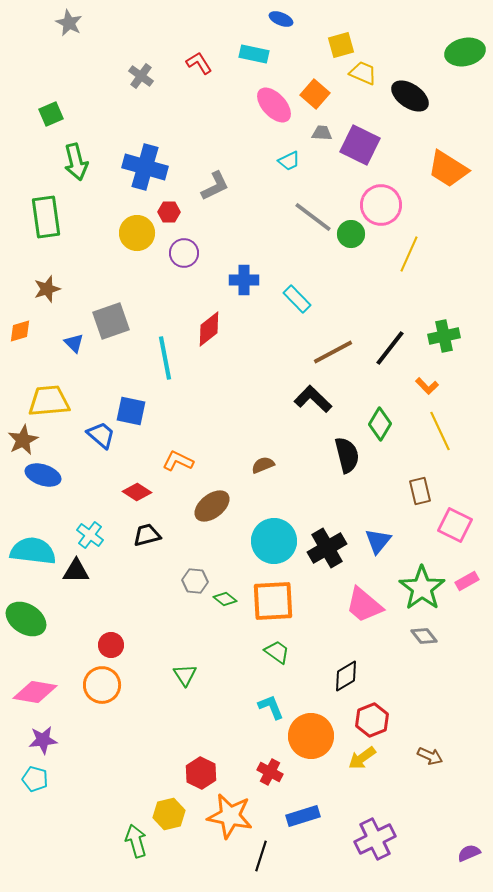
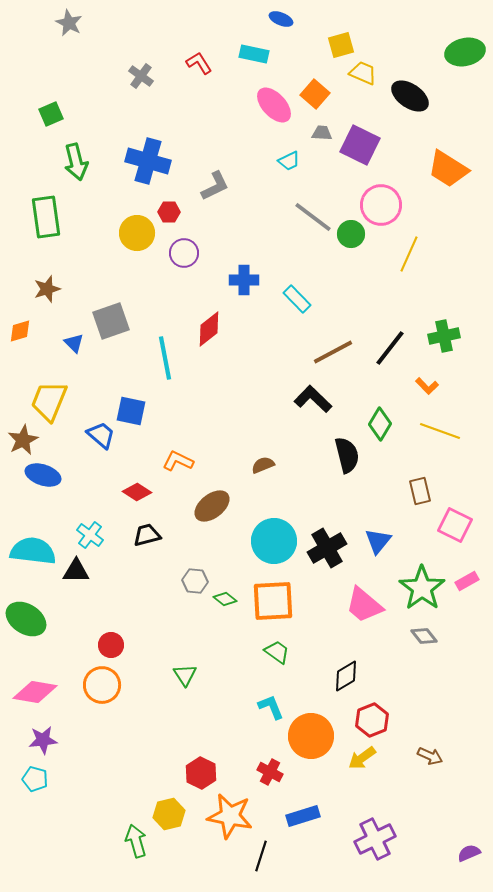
blue cross at (145, 167): moved 3 px right, 6 px up
yellow trapezoid at (49, 401): rotated 63 degrees counterclockwise
yellow line at (440, 431): rotated 45 degrees counterclockwise
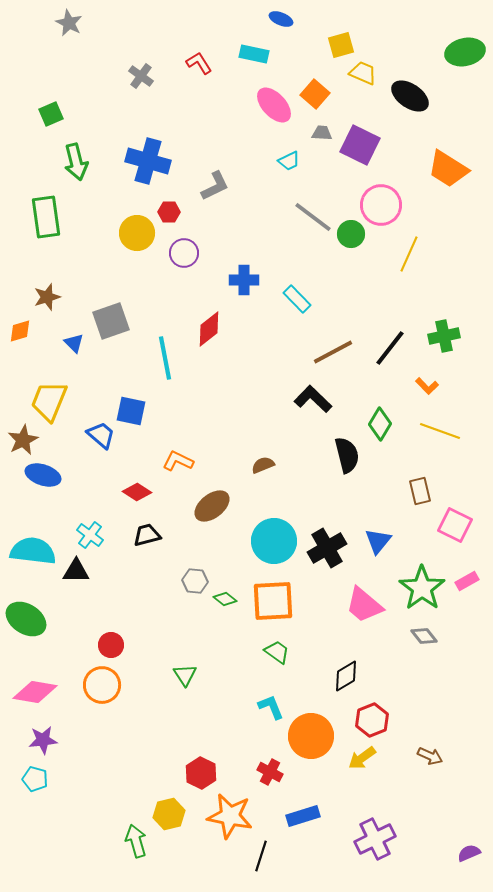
brown star at (47, 289): moved 8 px down
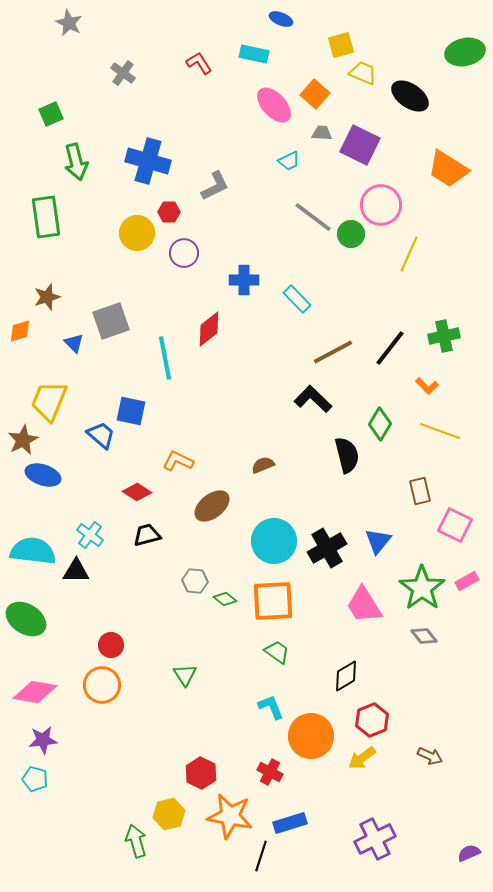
gray cross at (141, 76): moved 18 px left, 3 px up
pink trapezoid at (364, 605): rotated 18 degrees clockwise
blue rectangle at (303, 816): moved 13 px left, 7 px down
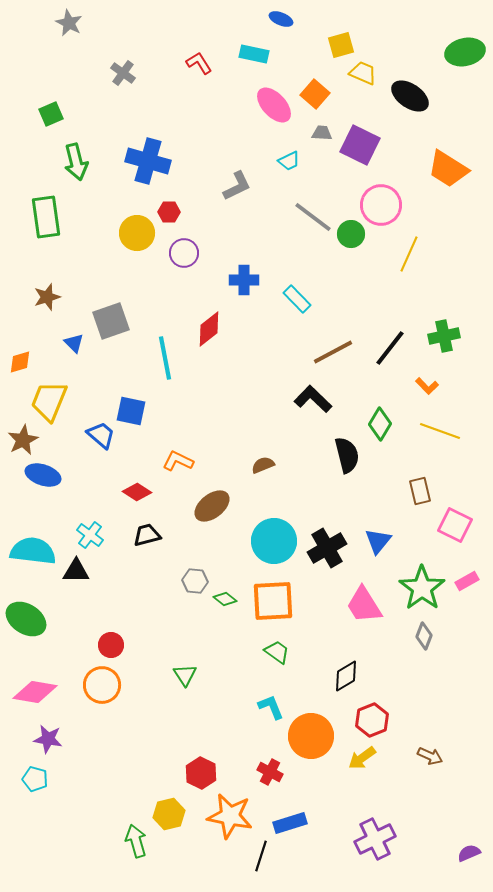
gray L-shape at (215, 186): moved 22 px right
orange diamond at (20, 331): moved 31 px down
gray diamond at (424, 636): rotated 60 degrees clockwise
purple star at (43, 740): moved 5 px right, 1 px up; rotated 16 degrees clockwise
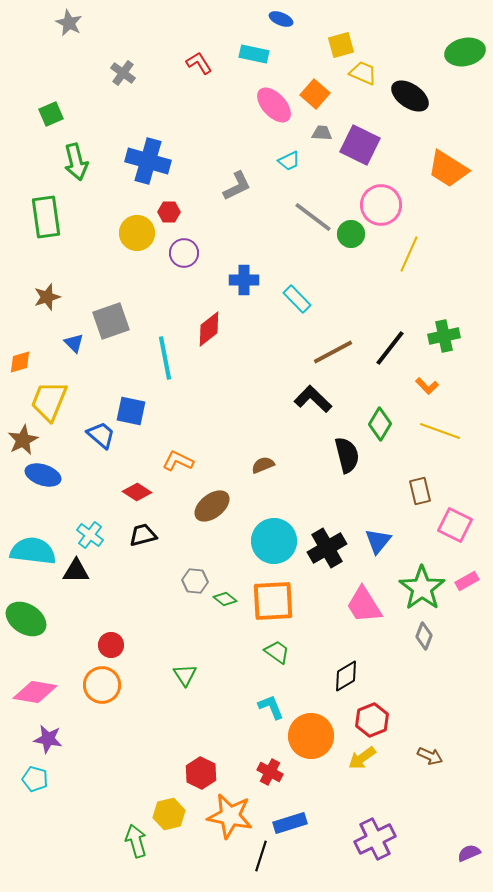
black trapezoid at (147, 535): moved 4 px left
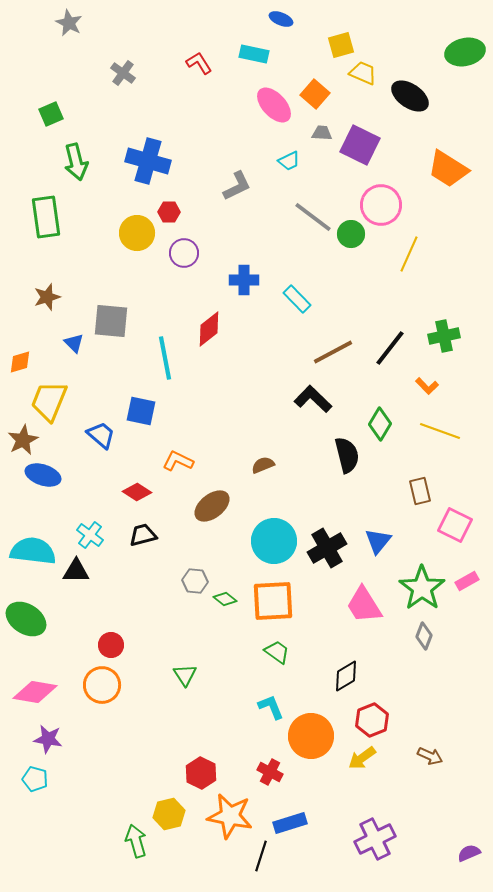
gray square at (111, 321): rotated 24 degrees clockwise
blue square at (131, 411): moved 10 px right
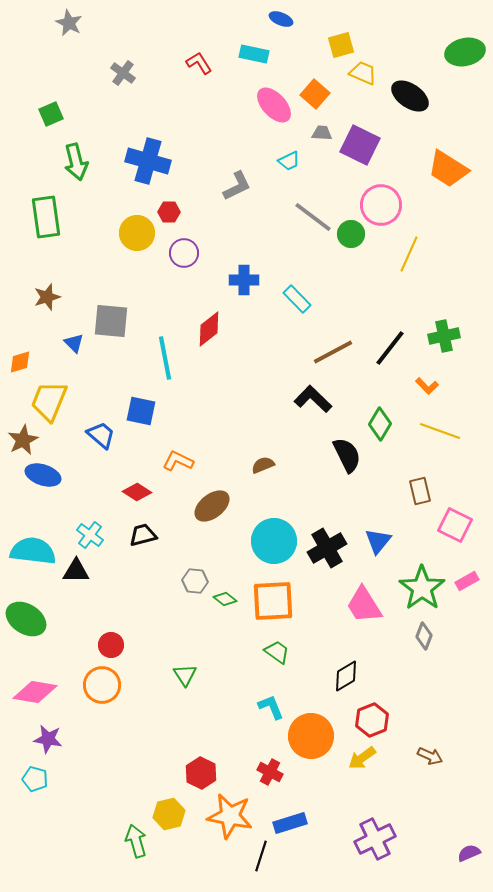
black semicircle at (347, 455): rotated 12 degrees counterclockwise
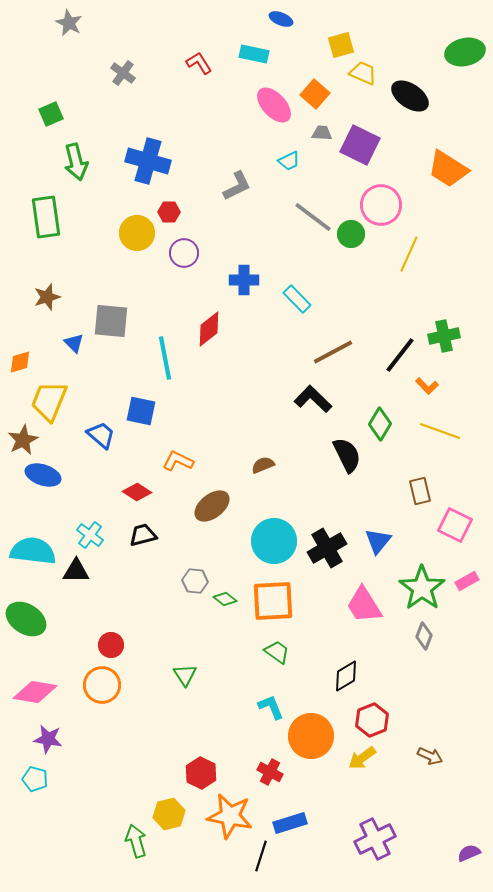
black line at (390, 348): moved 10 px right, 7 px down
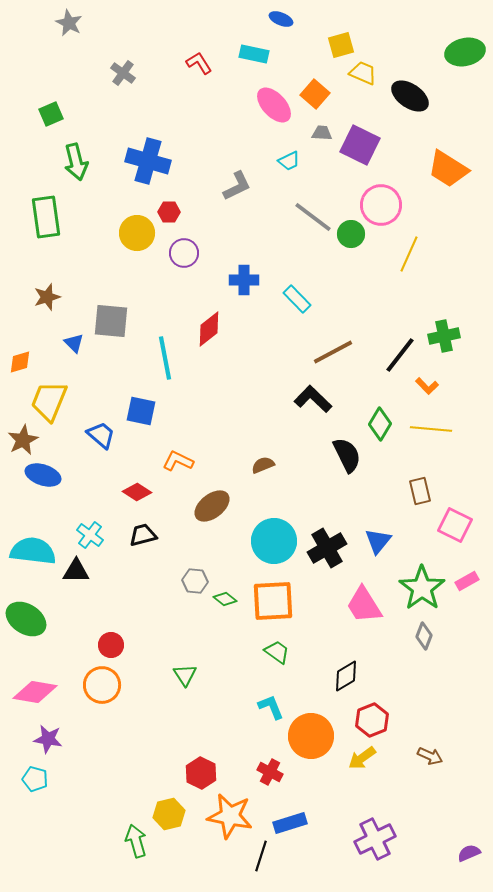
yellow line at (440, 431): moved 9 px left, 2 px up; rotated 15 degrees counterclockwise
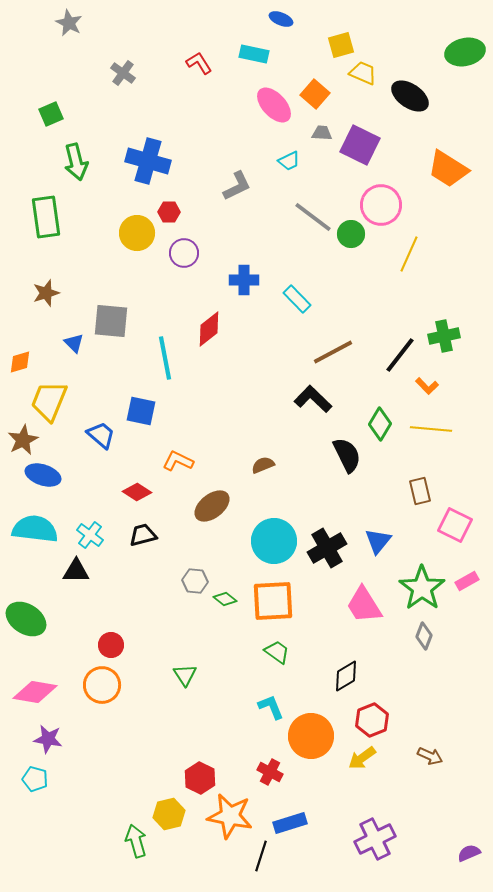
brown star at (47, 297): moved 1 px left, 4 px up
cyan semicircle at (33, 551): moved 2 px right, 22 px up
red hexagon at (201, 773): moved 1 px left, 5 px down
